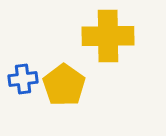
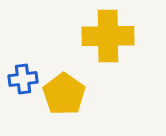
yellow pentagon: moved 9 px down
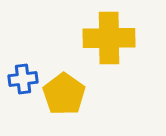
yellow cross: moved 1 px right, 2 px down
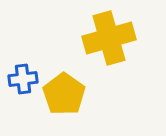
yellow cross: rotated 15 degrees counterclockwise
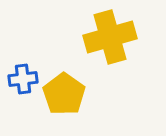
yellow cross: moved 1 px right, 1 px up
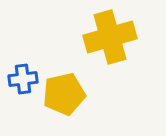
yellow pentagon: rotated 24 degrees clockwise
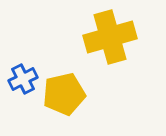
blue cross: rotated 20 degrees counterclockwise
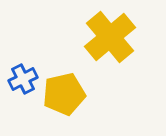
yellow cross: rotated 24 degrees counterclockwise
